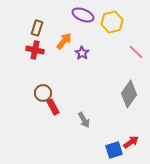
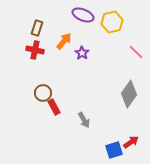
red rectangle: moved 1 px right
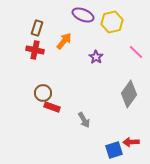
purple star: moved 14 px right, 4 px down
red rectangle: moved 2 px left; rotated 42 degrees counterclockwise
red arrow: rotated 147 degrees counterclockwise
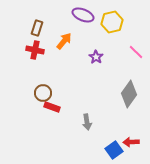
gray arrow: moved 3 px right, 2 px down; rotated 21 degrees clockwise
blue square: rotated 18 degrees counterclockwise
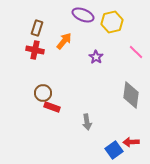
gray diamond: moved 2 px right, 1 px down; rotated 28 degrees counterclockwise
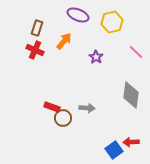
purple ellipse: moved 5 px left
red cross: rotated 12 degrees clockwise
brown circle: moved 20 px right, 25 px down
gray arrow: moved 14 px up; rotated 77 degrees counterclockwise
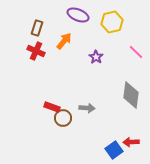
red cross: moved 1 px right, 1 px down
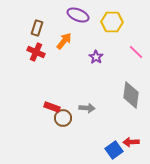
yellow hexagon: rotated 15 degrees clockwise
red cross: moved 1 px down
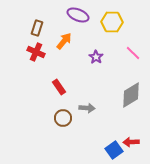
pink line: moved 3 px left, 1 px down
gray diamond: rotated 52 degrees clockwise
red rectangle: moved 7 px right, 20 px up; rotated 35 degrees clockwise
